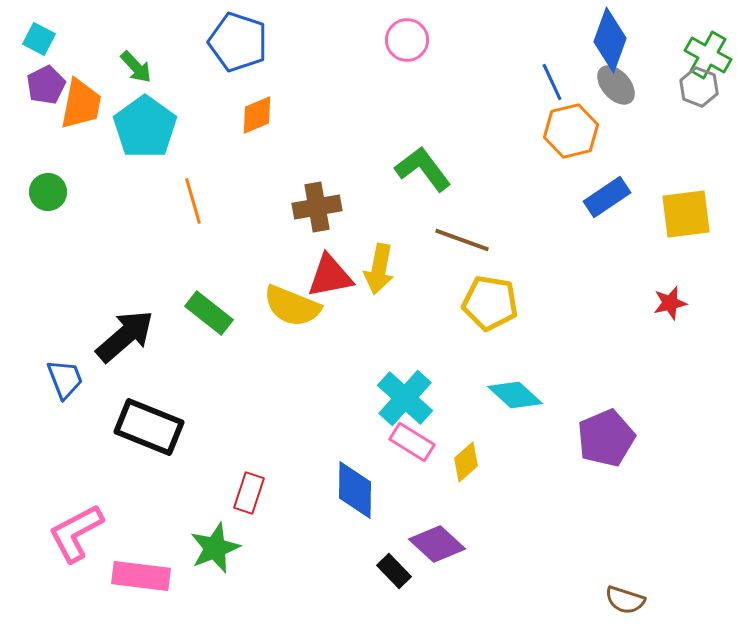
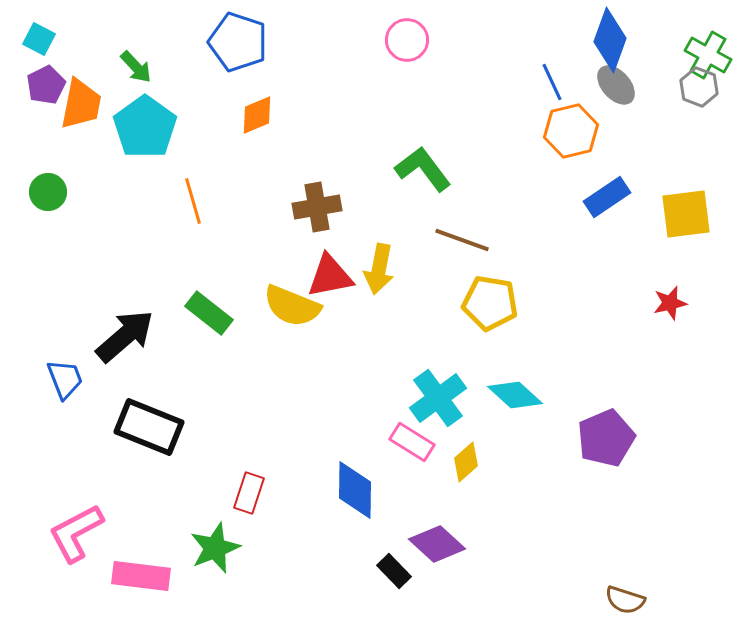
cyan cross at (405, 398): moved 33 px right; rotated 12 degrees clockwise
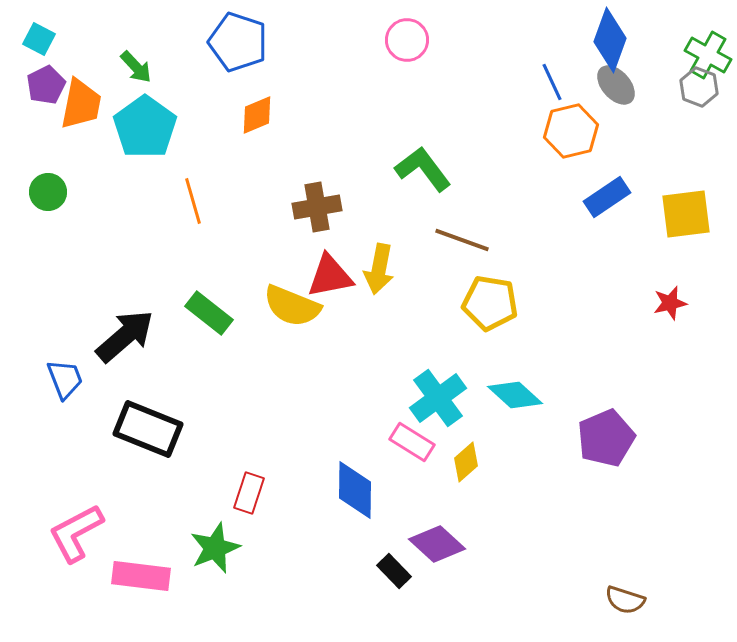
black rectangle at (149, 427): moved 1 px left, 2 px down
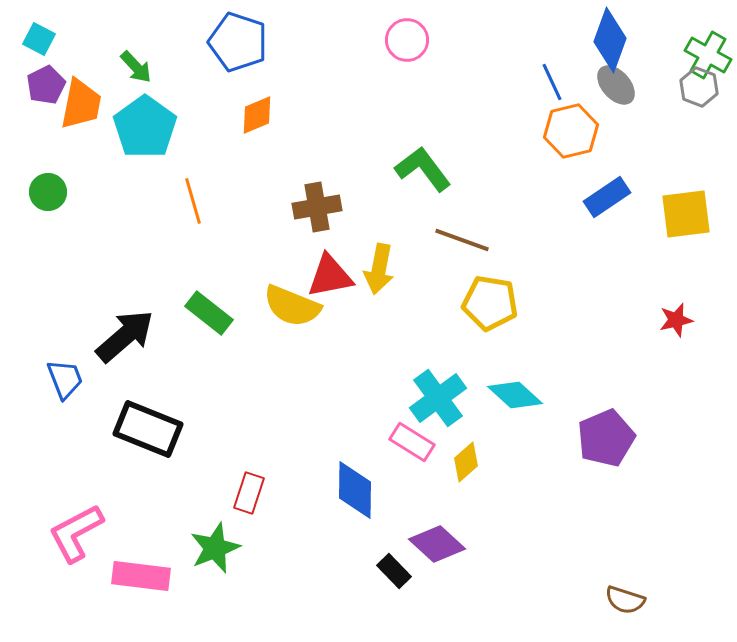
red star at (670, 303): moved 6 px right, 17 px down
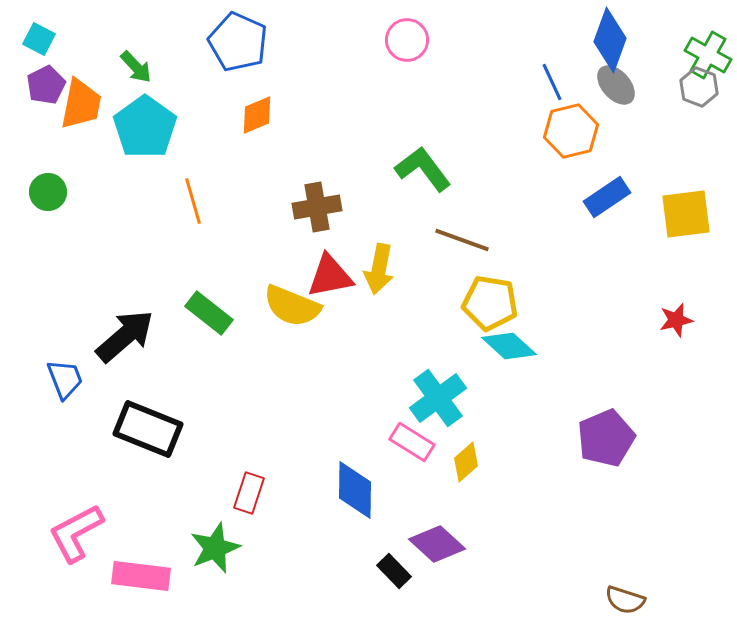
blue pentagon at (238, 42): rotated 6 degrees clockwise
cyan diamond at (515, 395): moved 6 px left, 49 px up
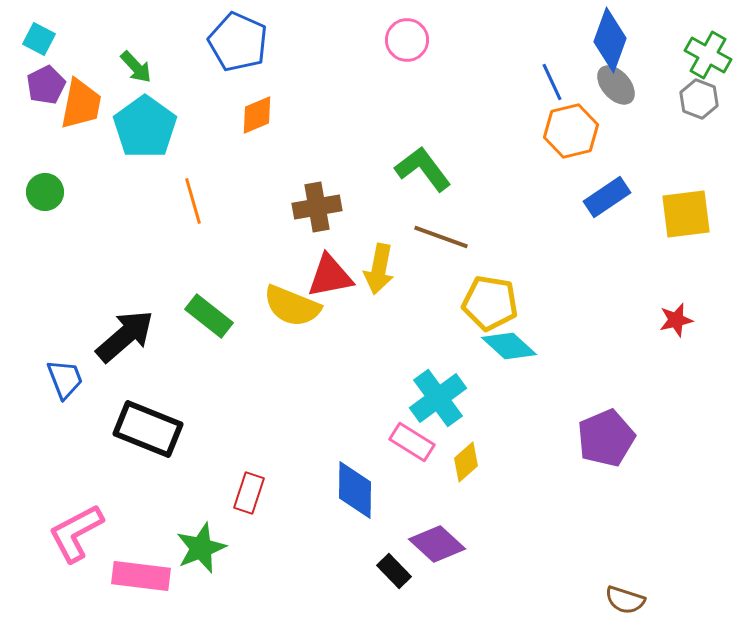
gray hexagon at (699, 87): moved 12 px down
green circle at (48, 192): moved 3 px left
brown line at (462, 240): moved 21 px left, 3 px up
green rectangle at (209, 313): moved 3 px down
green star at (215, 548): moved 14 px left
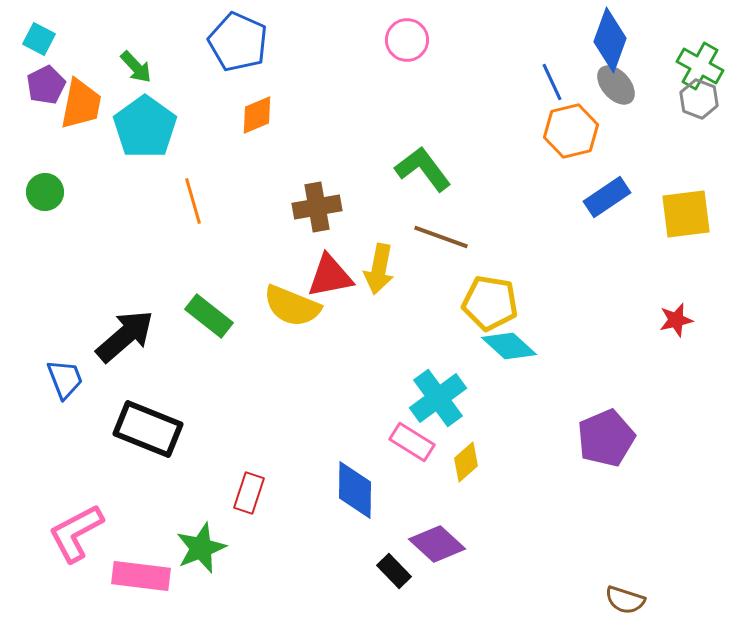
green cross at (708, 55): moved 8 px left, 11 px down
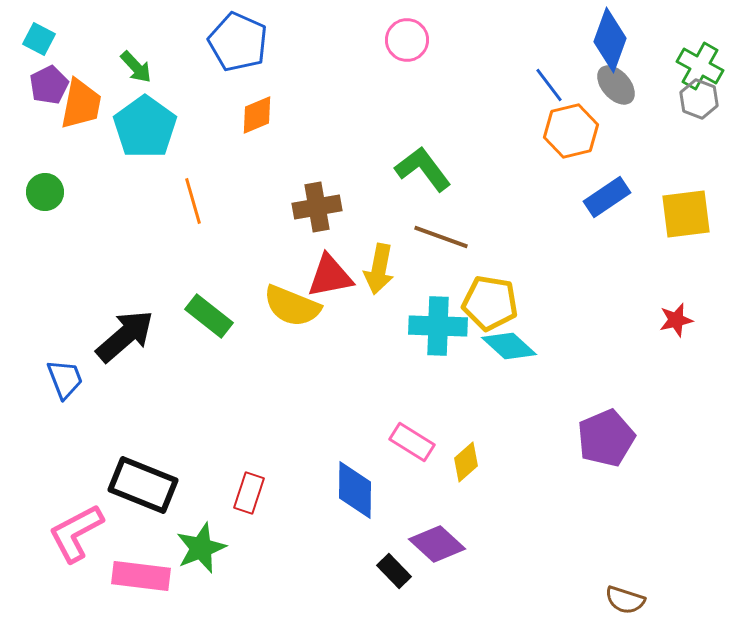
blue line at (552, 82): moved 3 px left, 3 px down; rotated 12 degrees counterclockwise
purple pentagon at (46, 85): moved 3 px right
cyan cross at (438, 398): moved 72 px up; rotated 38 degrees clockwise
black rectangle at (148, 429): moved 5 px left, 56 px down
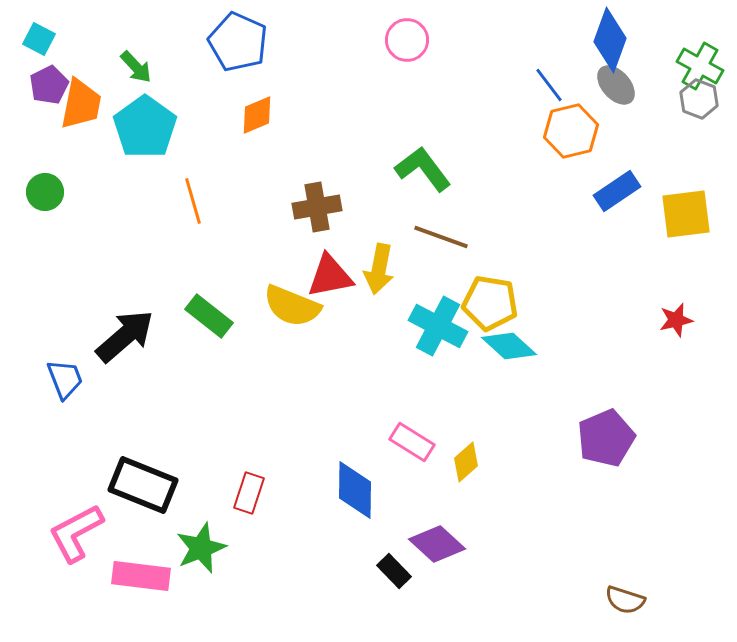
blue rectangle at (607, 197): moved 10 px right, 6 px up
cyan cross at (438, 326): rotated 26 degrees clockwise
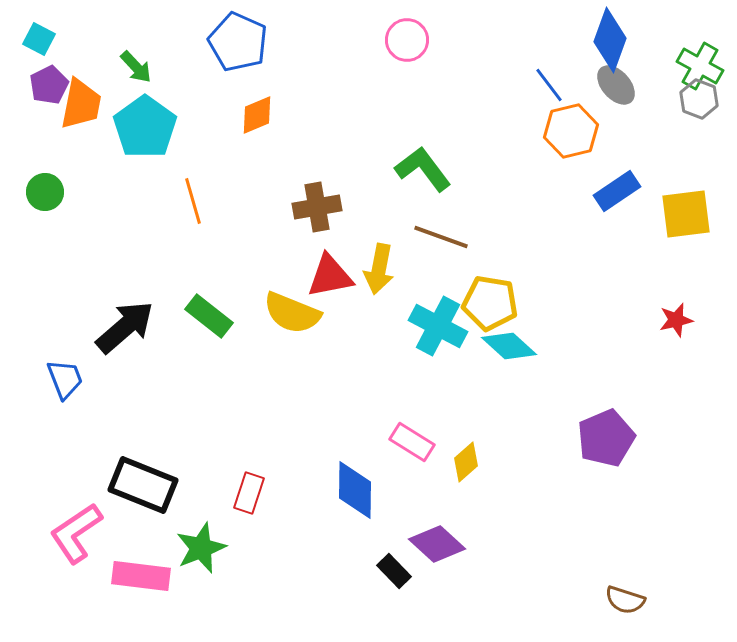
yellow semicircle at (292, 306): moved 7 px down
black arrow at (125, 336): moved 9 px up
pink L-shape at (76, 533): rotated 6 degrees counterclockwise
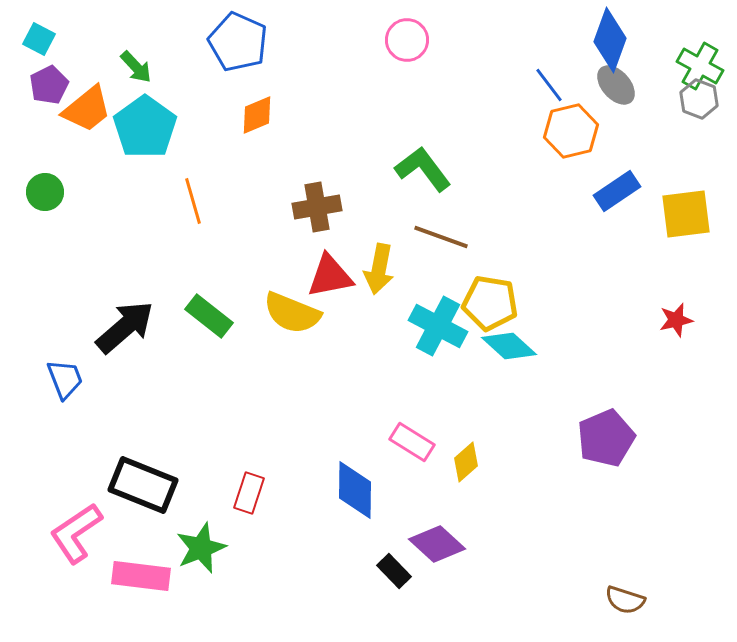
orange trapezoid at (81, 104): moved 6 px right, 5 px down; rotated 40 degrees clockwise
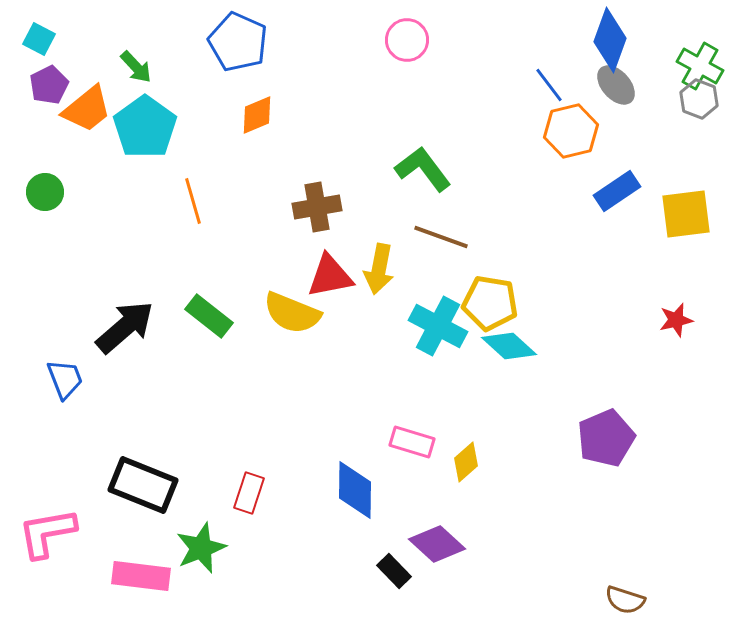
pink rectangle at (412, 442): rotated 15 degrees counterclockwise
pink L-shape at (76, 533): moved 29 px left; rotated 24 degrees clockwise
